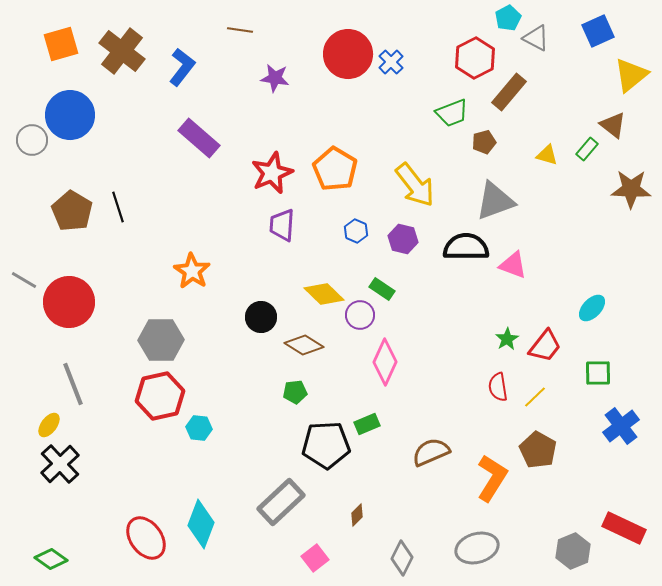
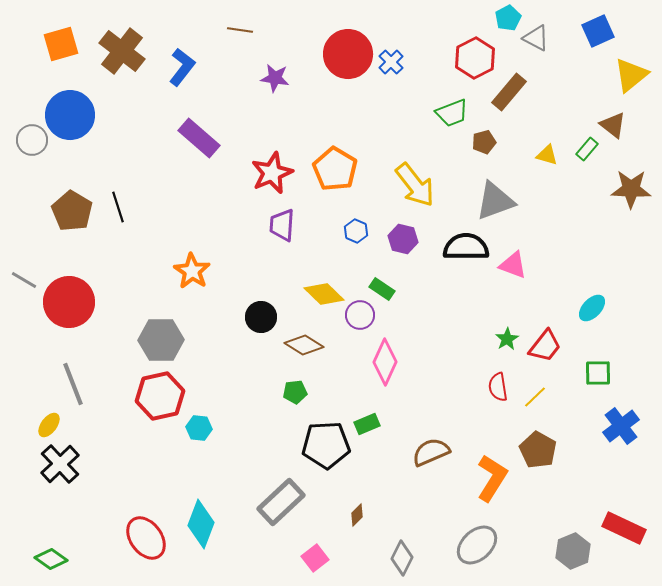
gray ellipse at (477, 548): moved 3 px up; rotated 27 degrees counterclockwise
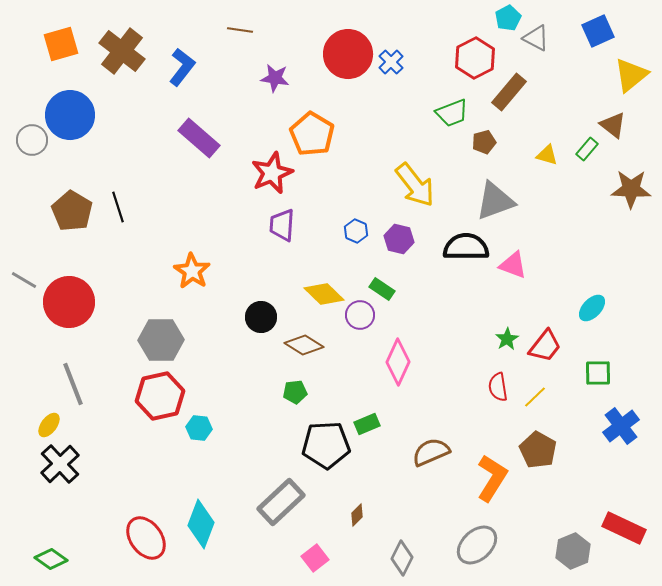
orange pentagon at (335, 169): moved 23 px left, 35 px up
purple hexagon at (403, 239): moved 4 px left
pink diamond at (385, 362): moved 13 px right
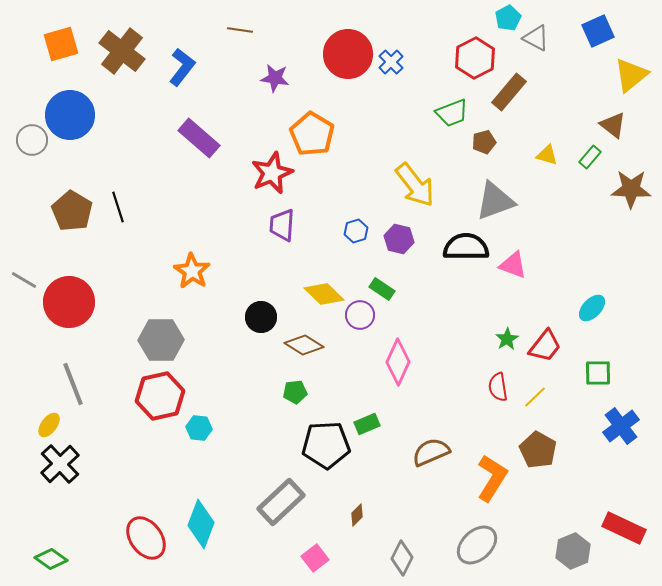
green rectangle at (587, 149): moved 3 px right, 8 px down
blue hexagon at (356, 231): rotated 20 degrees clockwise
